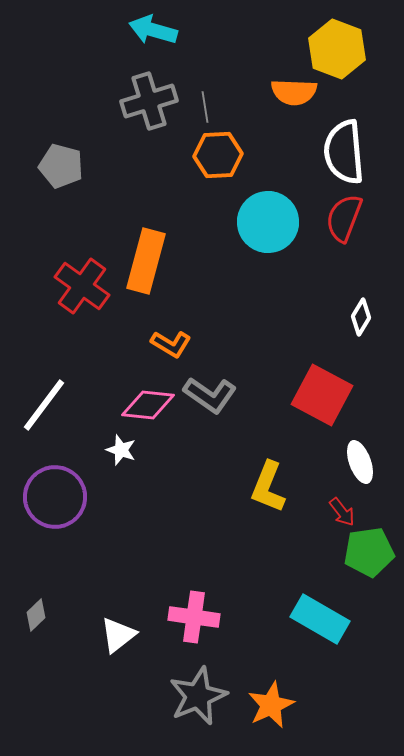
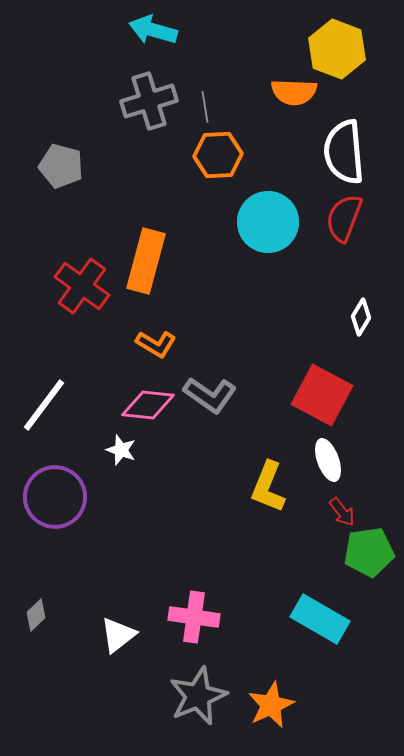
orange L-shape: moved 15 px left
white ellipse: moved 32 px left, 2 px up
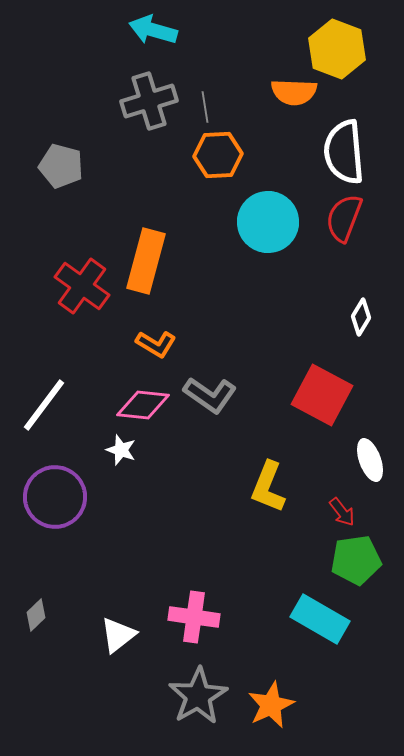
pink diamond: moved 5 px left
white ellipse: moved 42 px right
green pentagon: moved 13 px left, 8 px down
gray star: rotated 8 degrees counterclockwise
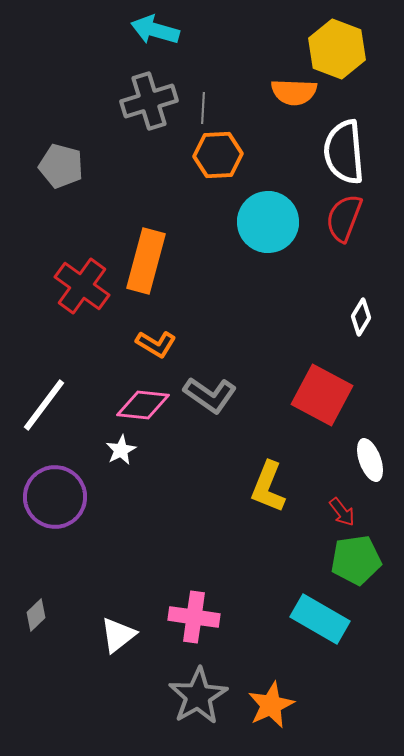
cyan arrow: moved 2 px right
gray line: moved 2 px left, 1 px down; rotated 12 degrees clockwise
white star: rotated 24 degrees clockwise
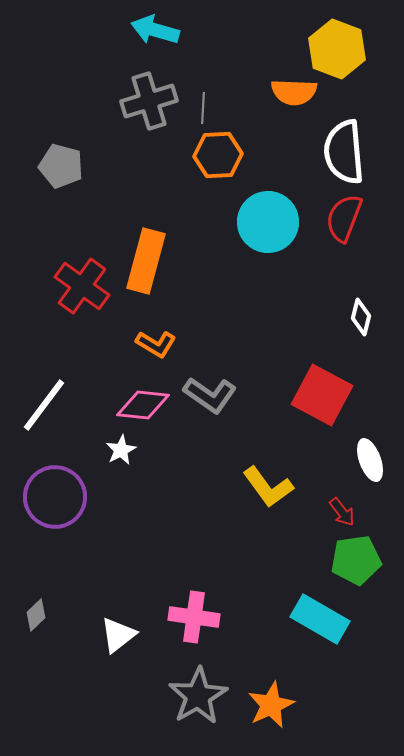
white diamond: rotated 18 degrees counterclockwise
yellow L-shape: rotated 58 degrees counterclockwise
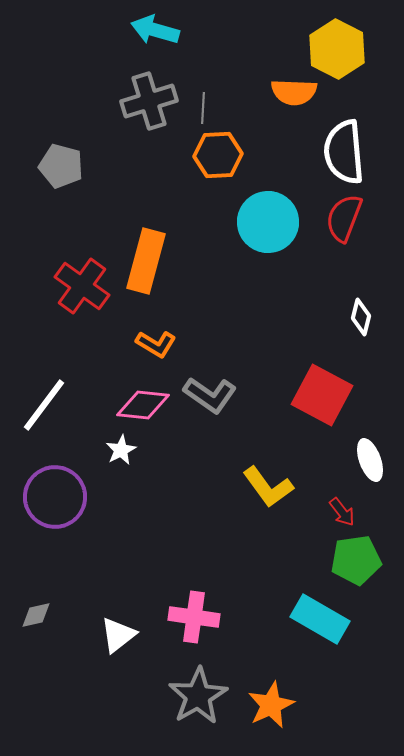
yellow hexagon: rotated 6 degrees clockwise
gray diamond: rotated 32 degrees clockwise
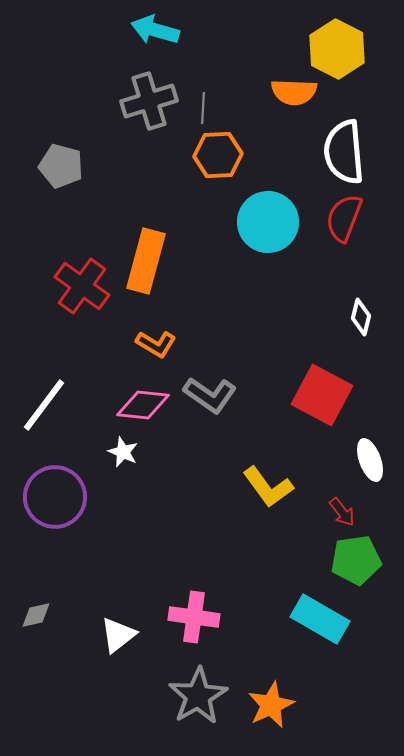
white star: moved 2 px right, 2 px down; rotated 20 degrees counterclockwise
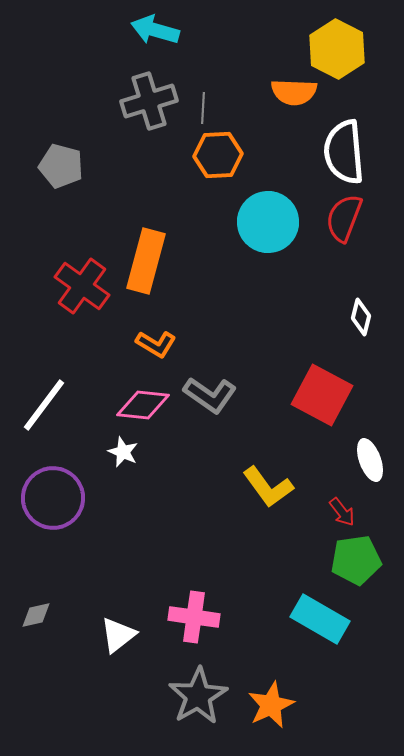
purple circle: moved 2 px left, 1 px down
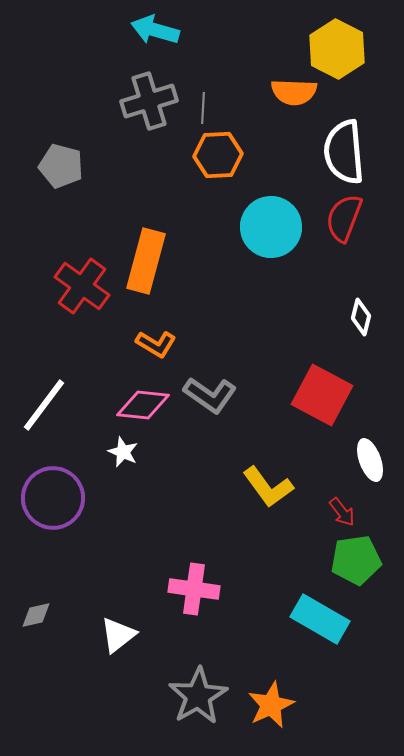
cyan circle: moved 3 px right, 5 px down
pink cross: moved 28 px up
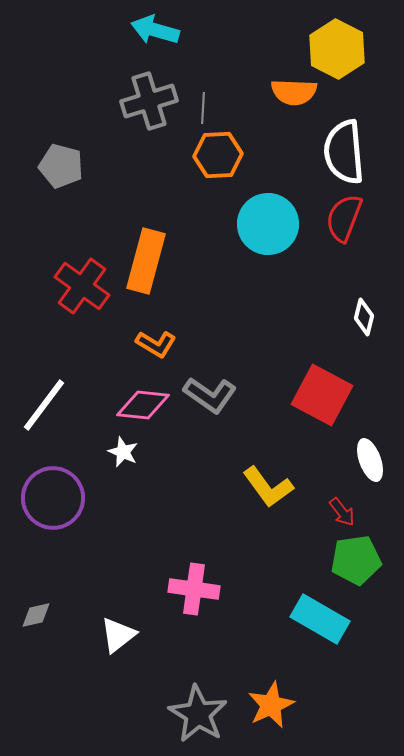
cyan circle: moved 3 px left, 3 px up
white diamond: moved 3 px right
gray star: moved 18 px down; rotated 10 degrees counterclockwise
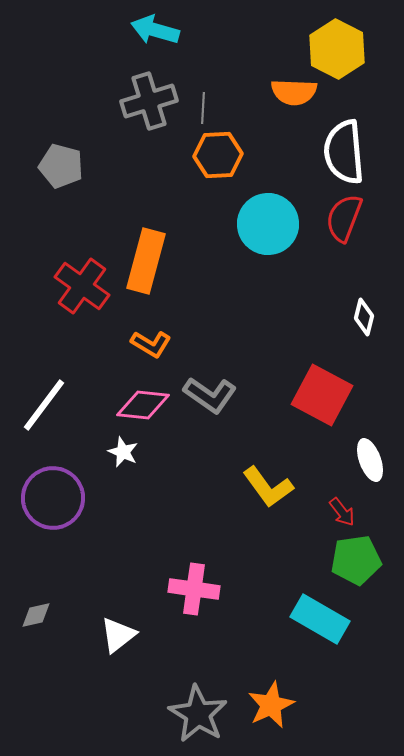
orange L-shape: moved 5 px left
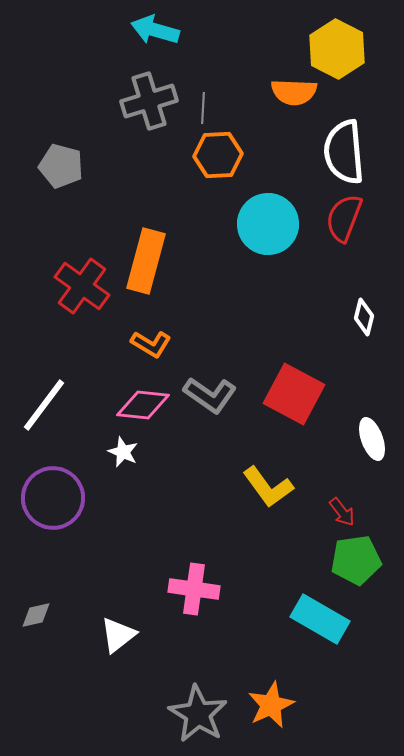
red square: moved 28 px left, 1 px up
white ellipse: moved 2 px right, 21 px up
